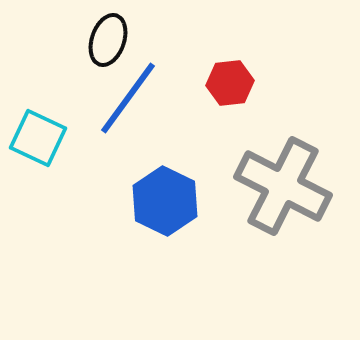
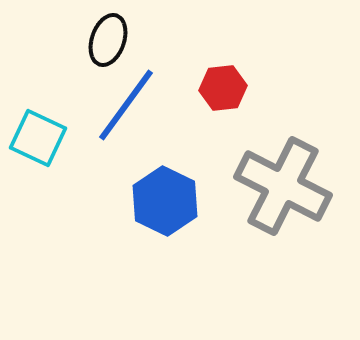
red hexagon: moved 7 px left, 5 px down
blue line: moved 2 px left, 7 px down
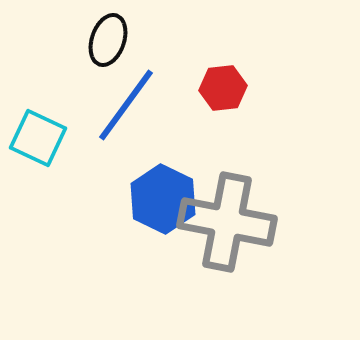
gray cross: moved 56 px left, 36 px down; rotated 16 degrees counterclockwise
blue hexagon: moved 2 px left, 2 px up
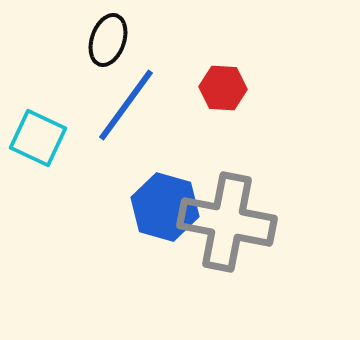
red hexagon: rotated 9 degrees clockwise
blue hexagon: moved 2 px right, 8 px down; rotated 10 degrees counterclockwise
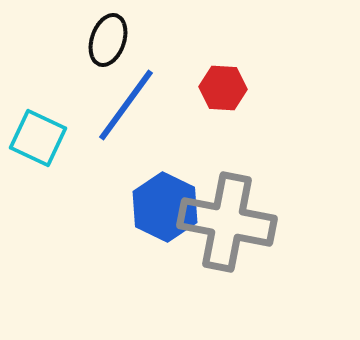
blue hexagon: rotated 10 degrees clockwise
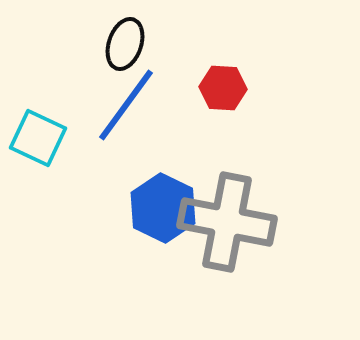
black ellipse: moved 17 px right, 4 px down
blue hexagon: moved 2 px left, 1 px down
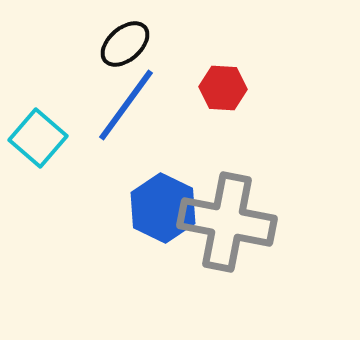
black ellipse: rotated 30 degrees clockwise
cyan square: rotated 16 degrees clockwise
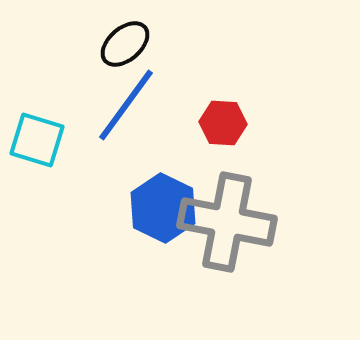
red hexagon: moved 35 px down
cyan square: moved 1 px left, 2 px down; rotated 24 degrees counterclockwise
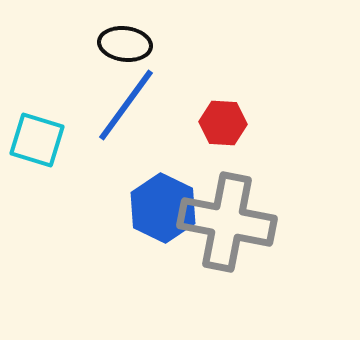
black ellipse: rotated 48 degrees clockwise
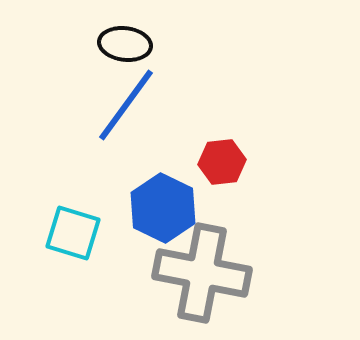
red hexagon: moved 1 px left, 39 px down; rotated 9 degrees counterclockwise
cyan square: moved 36 px right, 93 px down
gray cross: moved 25 px left, 51 px down
